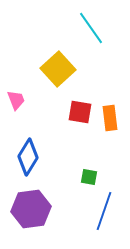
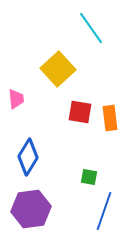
pink trapezoid: moved 1 px up; rotated 15 degrees clockwise
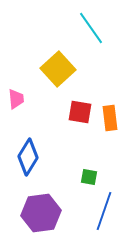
purple hexagon: moved 10 px right, 4 px down
